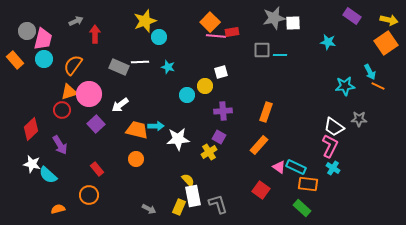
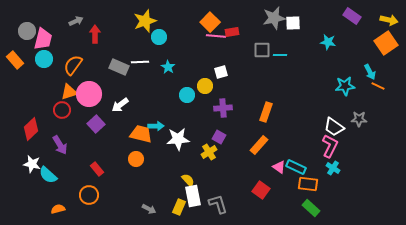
cyan star at (168, 67): rotated 16 degrees clockwise
purple cross at (223, 111): moved 3 px up
orange trapezoid at (137, 130): moved 4 px right, 4 px down
green rectangle at (302, 208): moved 9 px right
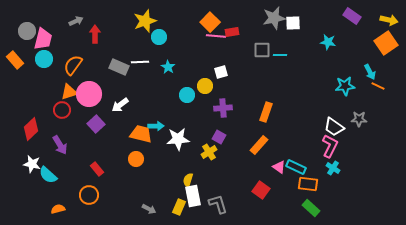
yellow semicircle at (188, 180): rotated 120 degrees counterclockwise
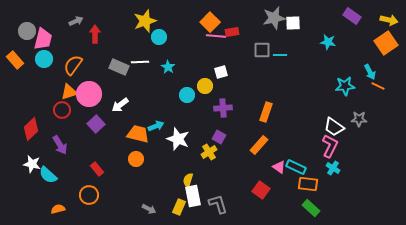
cyan arrow at (156, 126): rotated 21 degrees counterclockwise
orange trapezoid at (141, 134): moved 3 px left
white star at (178, 139): rotated 25 degrees clockwise
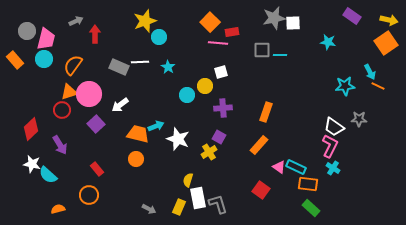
pink line at (216, 36): moved 2 px right, 7 px down
pink trapezoid at (43, 39): moved 3 px right
white rectangle at (193, 196): moved 5 px right, 2 px down
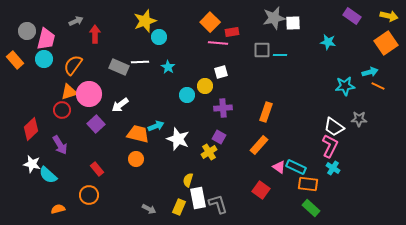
yellow arrow at (389, 20): moved 4 px up
cyan arrow at (370, 72): rotated 77 degrees counterclockwise
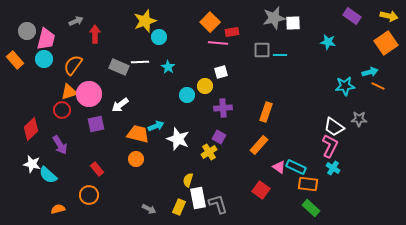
purple square at (96, 124): rotated 30 degrees clockwise
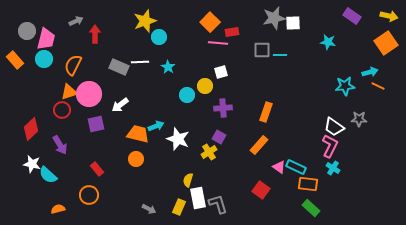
orange semicircle at (73, 65): rotated 10 degrees counterclockwise
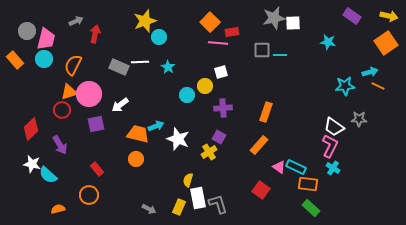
red arrow at (95, 34): rotated 12 degrees clockwise
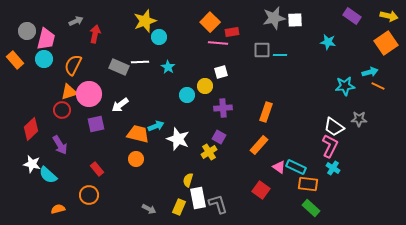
white square at (293, 23): moved 2 px right, 3 px up
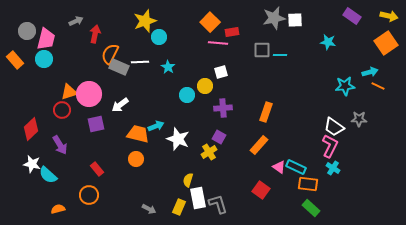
orange semicircle at (73, 65): moved 37 px right, 11 px up
